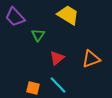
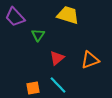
yellow trapezoid: rotated 15 degrees counterclockwise
orange triangle: moved 1 px left, 1 px down
orange square: rotated 24 degrees counterclockwise
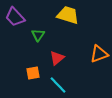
orange triangle: moved 9 px right, 6 px up
orange square: moved 15 px up
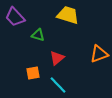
green triangle: rotated 48 degrees counterclockwise
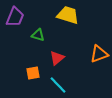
purple trapezoid: rotated 115 degrees counterclockwise
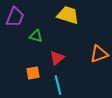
green triangle: moved 2 px left, 1 px down
cyan line: rotated 30 degrees clockwise
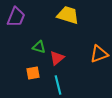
purple trapezoid: moved 1 px right
green triangle: moved 3 px right, 11 px down
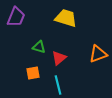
yellow trapezoid: moved 2 px left, 3 px down
orange triangle: moved 1 px left
red triangle: moved 2 px right
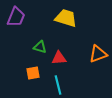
green triangle: moved 1 px right
red triangle: rotated 35 degrees clockwise
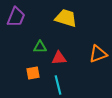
green triangle: rotated 16 degrees counterclockwise
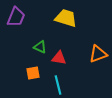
green triangle: rotated 24 degrees clockwise
red triangle: rotated 14 degrees clockwise
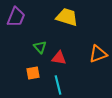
yellow trapezoid: moved 1 px right, 1 px up
green triangle: rotated 24 degrees clockwise
